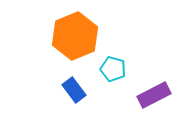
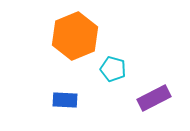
blue rectangle: moved 9 px left, 10 px down; rotated 50 degrees counterclockwise
purple rectangle: moved 3 px down
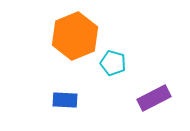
cyan pentagon: moved 6 px up
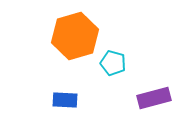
orange hexagon: rotated 6 degrees clockwise
purple rectangle: rotated 12 degrees clockwise
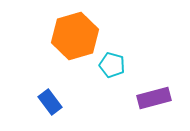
cyan pentagon: moved 1 px left, 2 px down
blue rectangle: moved 15 px left, 2 px down; rotated 50 degrees clockwise
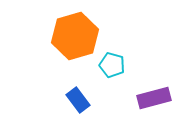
blue rectangle: moved 28 px right, 2 px up
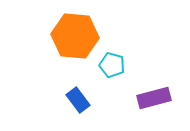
orange hexagon: rotated 21 degrees clockwise
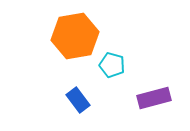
orange hexagon: rotated 15 degrees counterclockwise
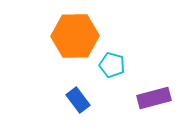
orange hexagon: rotated 9 degrees clockwise
